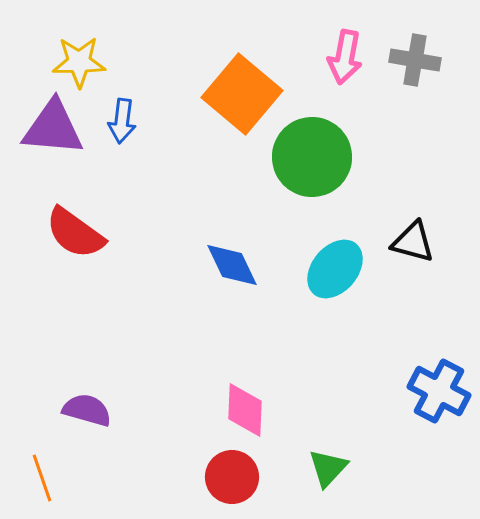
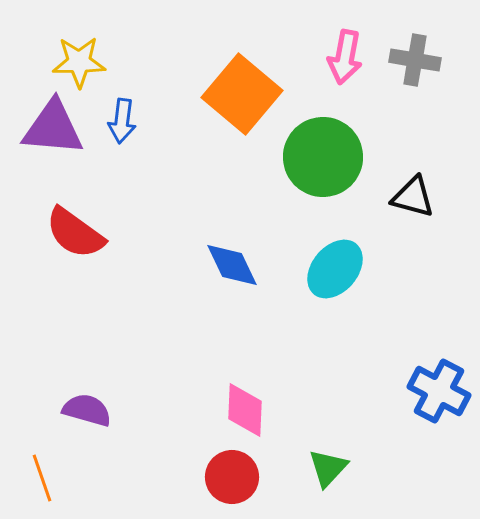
green circle: moved 11 px right
black triangle: moved 45 px up
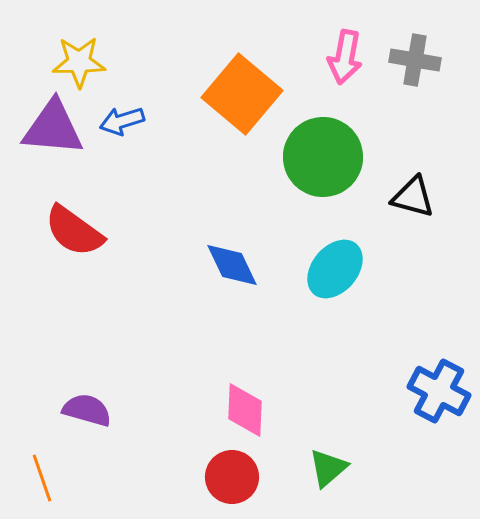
blue arrow: rotated 66 degrees clockwise
red semicircle: moved 1 px left, 2 px up
green triangle: rotated 6 degrees clockwise
